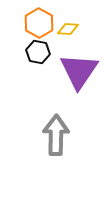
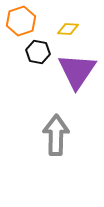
orange hexagon: moved 18 px left, 2 px up; rotated 12 degrees clockwise
purple triangle: moved 2 px left
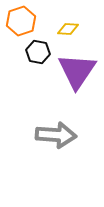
gray arrow: rotated 93 degrees clockwise
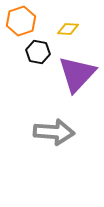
purple triangle: moved 3 px down; rotated 9 degrees clockwise
gray arrow: moved 2 px left, 3 px up
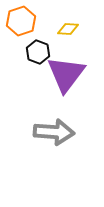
black hexagon: rotated 10 degrees clockwise
purple triangle: moved 11 px left; rotated 6 degrees counterclockwise
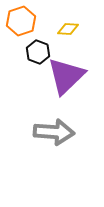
purple triangle: moved 2 px down; rotated 9 degrees clockwise
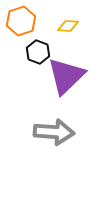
yellow diamond: moved 3 px up
